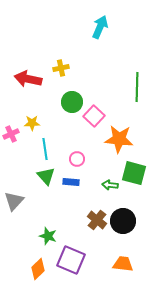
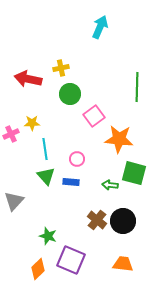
green circle: moved 2 px left, 8 px up
pink square: rotated 10 degrees clockwise
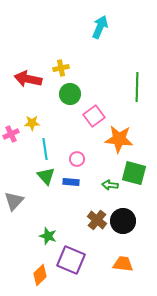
orange diamond: moved 2 px right, 6 px down
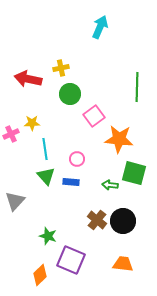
gray triangle: moved 1 px right
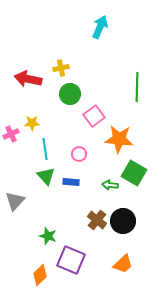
pink circle: moved 2 px right, 5 px up
green square: rotated 15 degrees clockwise
orange trapezoid: rotated 130 degrees clockwise
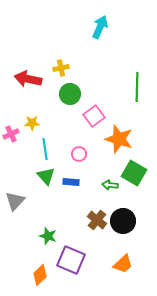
orange star: rotated 12 degrees clockwise
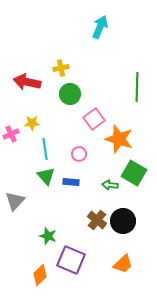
red arrow: moved 1 px left, 3 px down
pink square: moved 3 px down
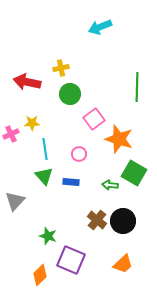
cyan arrow: rotated 135 degrees counterclockwise
green triangle: moved 2 px left
